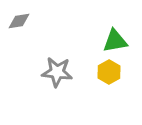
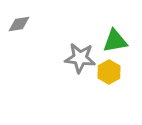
gray diamond: moved 3 px down
gray star: moved 23 px right, 14 px up
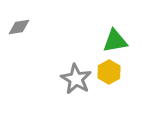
gray diamond: moved 3 px down
gray star: moved 4 px left, 21 px down; rotated 24 degrees clockwise
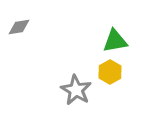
yellow hexagon: moved 1 px right
gray star: moved 11 px down
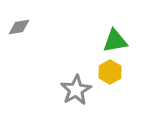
gray star: rotated 12 degrees clockwise
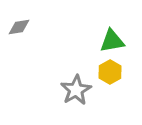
green triangle: moved 3 px left
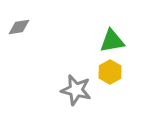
gray star: rotated 28 degrees counterclockwise
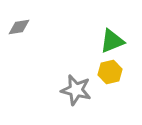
green triangle: rotated 12 degrees counterclockwise
yellow hexagon: rotated 15 degrees clockwise
